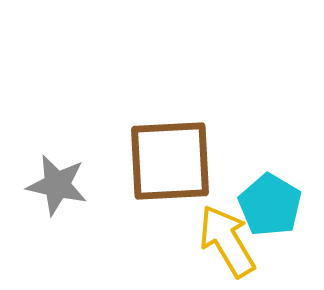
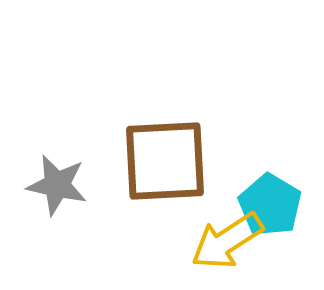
brown square: moved 5 px left
yellow arrow: rotated 92 degrees counterclockwise
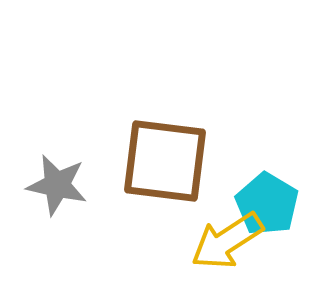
brown square: rotated 10 degrees clockwise
cyan pentagon: moved 3 px left, 1 px up
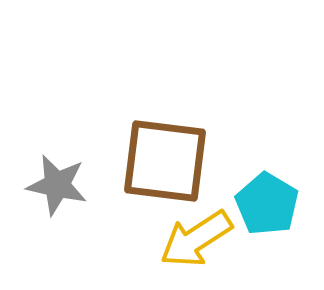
yellow arrow: moved 31 px left, 2 px up
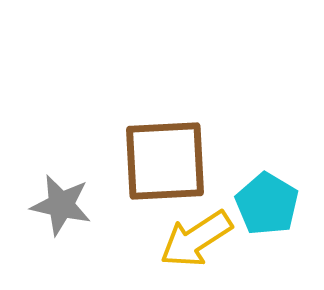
brown square: rotated 10 degrees counterclockwise
gray star: moved 4 px right, 20 px down
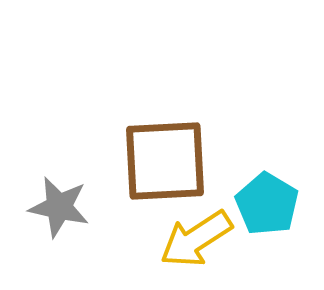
gray star: moved 2 px left, 2 px down
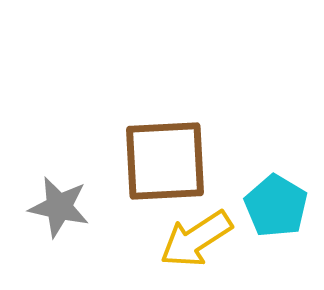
cyan pentagon: moved 9 px right, 2 px down
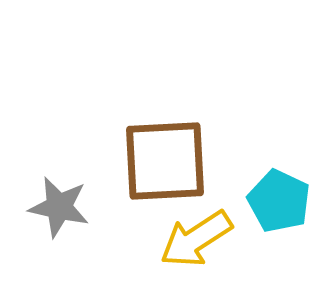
cyan pentagon: moved 3 px right, 5 px up; rotated 6 degrees counterclockwise
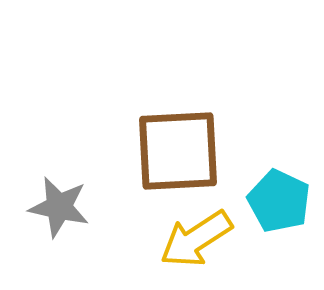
brown square: moved 13 px right, 10 px up
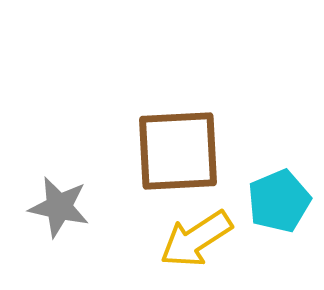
cyan pentagon: rotated 24 degrees clockwise
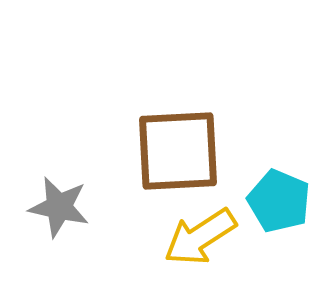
cyan pentagon: rotated 26 degrees counterclockwise
yellow arrow: moved 4 px right, 2 px up
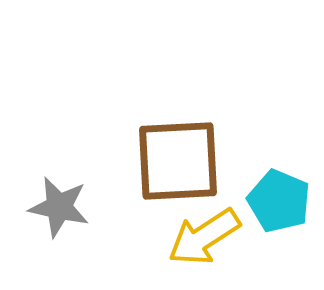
brown square: moved 10 px down
yellow arrow: moved 4 px right
